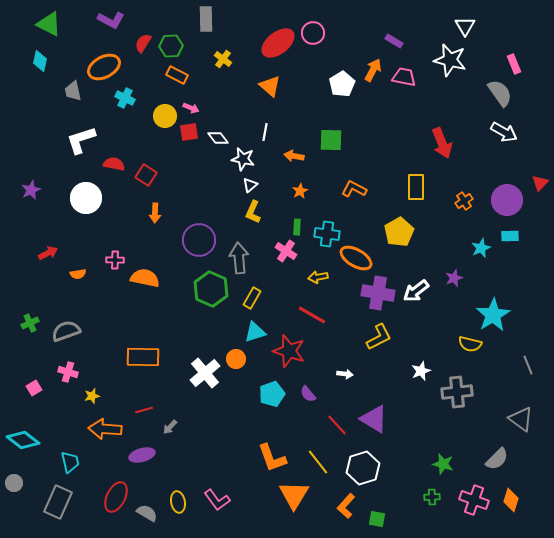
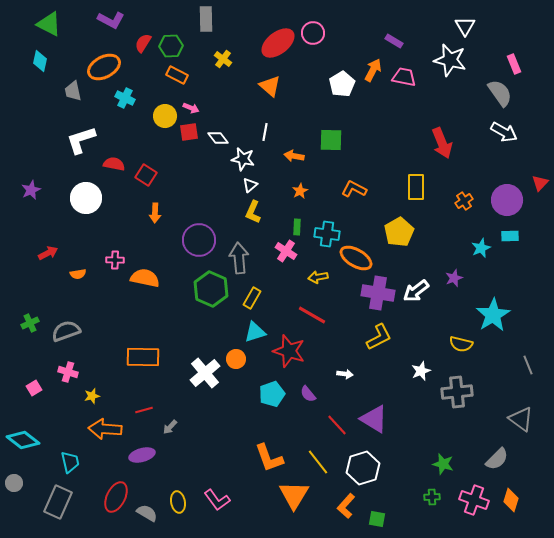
yellow semicircle at (470, 344): moved 9 px left
orange L-shape at (272, 458): moved 3 px left
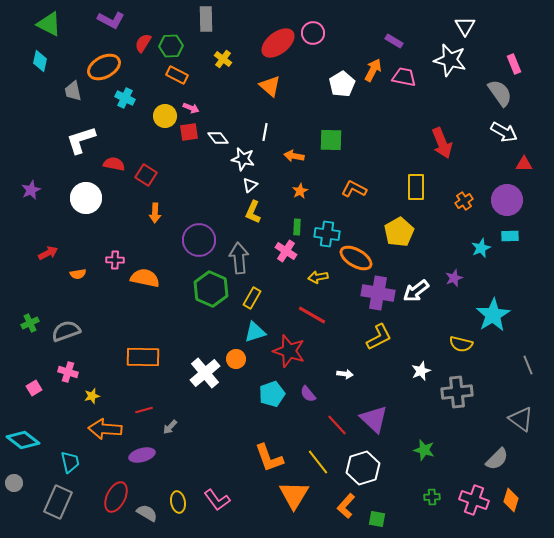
red triangle at (540, 183): moved 16 px left, 19 px up; rotated 48 degrees clockwise
purple triangle at (374, 419): rotated 12 degrees clockwise
green star at (443, 464): moved 19 px left, 14 px up
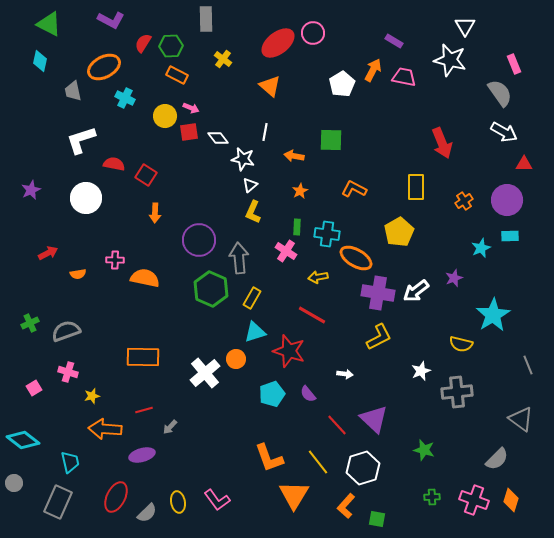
gray semicircle at (147, 513): rotated 105 degrees clockwise
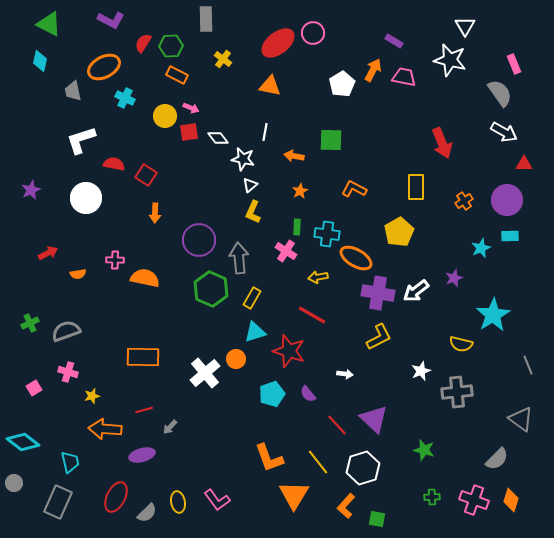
orange triangle at (270, 86): rotated 30 degrees counterclockwise
cyan diamond at (23, 440): moved 2 px down
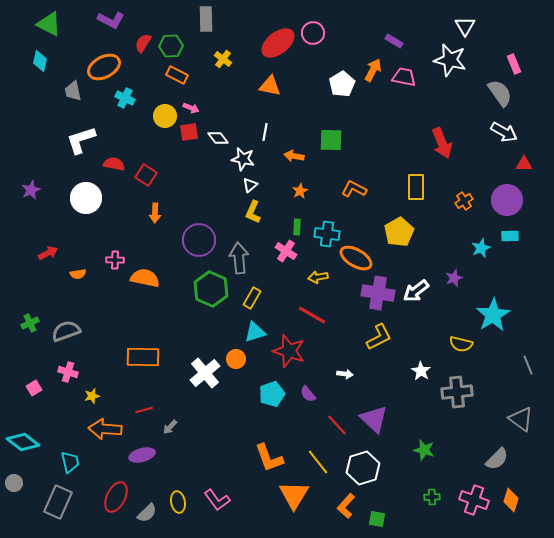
white star at (421, 371): rotated 18 degrees counterclockwise
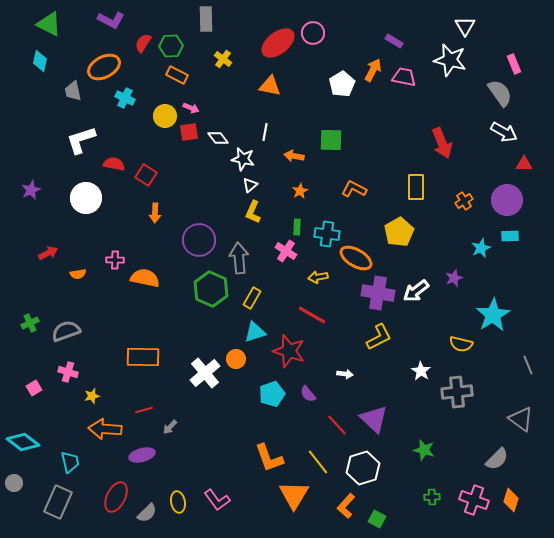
green square at (377, 519): rotated 18 degrees clockwise
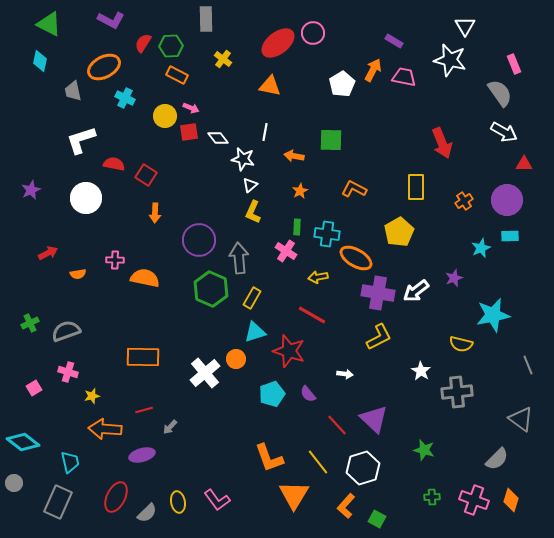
cyan star at (493, 315): rotated 20 degrees clockwise
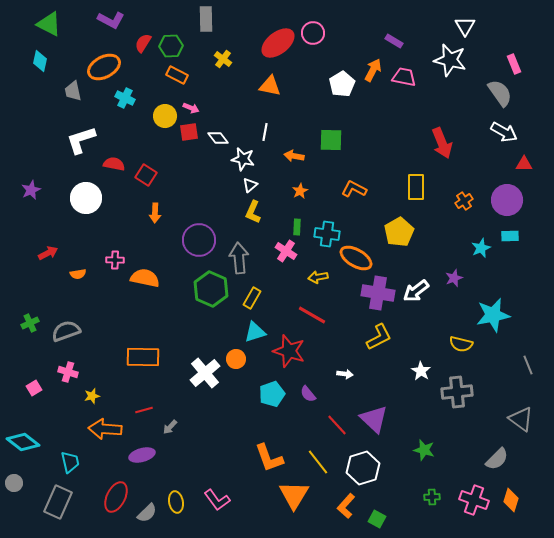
yellow ellipse at (178, 502): moved 2 px left
